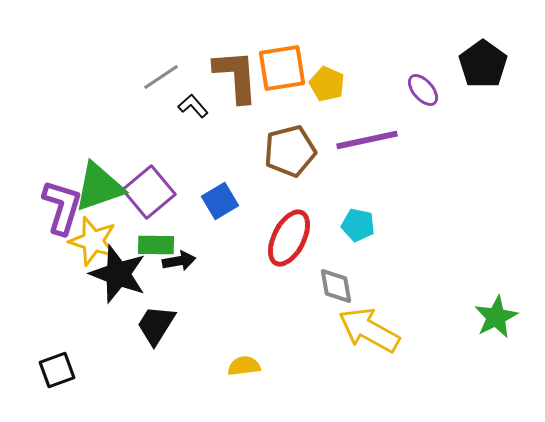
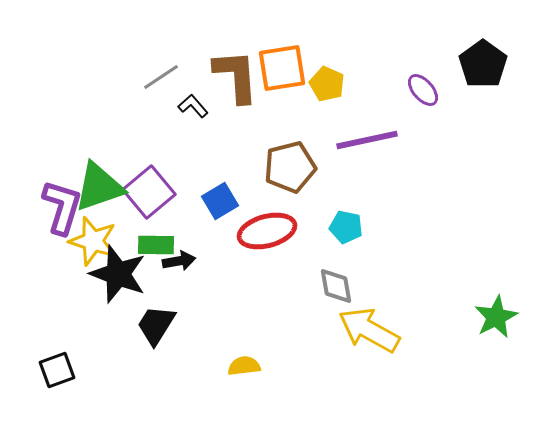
brown pentagon: moved 16 px down
cyan pentagon: moved 12 px left, 2 px down
red ellipse: moved 22 px left, 7 px up; rotated 48 degrees clockwise
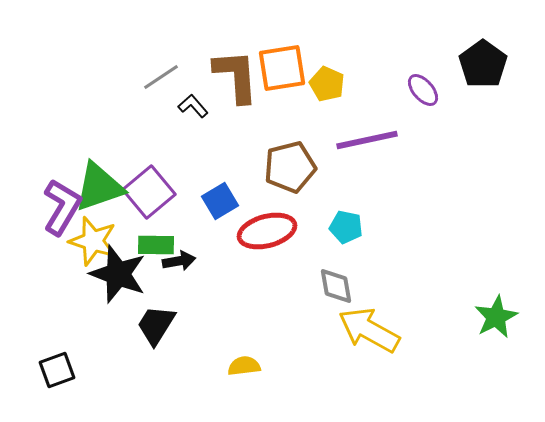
purple L-shape: rotated 14 degrees clockwise
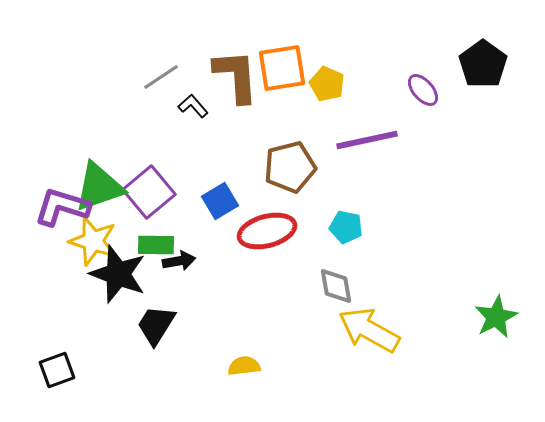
purple L-shape: rotated 104 degrees counterclockwise
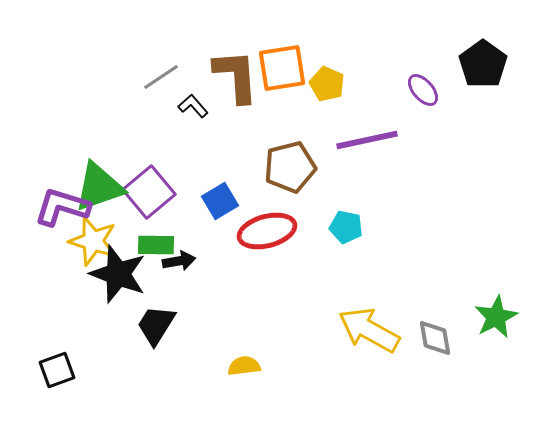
gray diamond: moved 99 px right, 52 px down
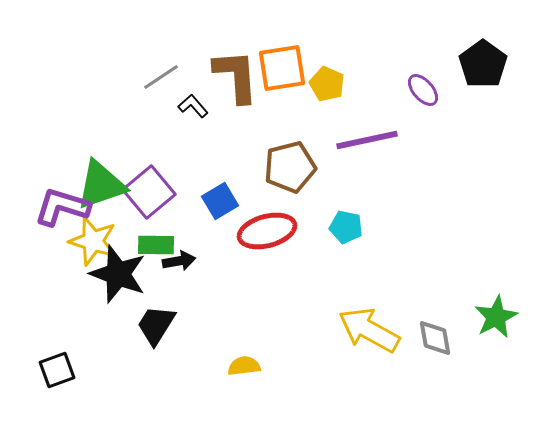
green triangle: moved 2 px right, 2 px up
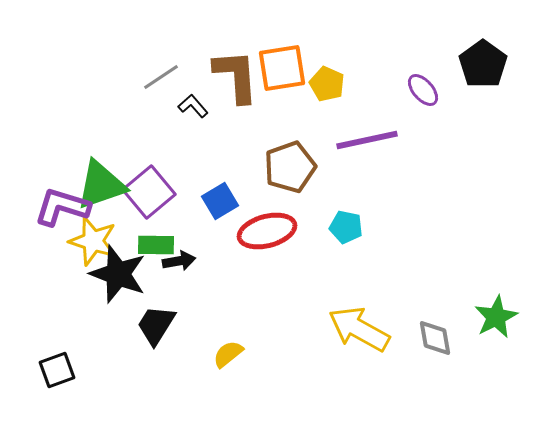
brown pentagon: rotated 6 degrees counterclockwise
yellow arrow: moved 10 px left, 1 px up
yellow semicircle: moved 16 px left, 12 px up; rotated 32 degrees counterclockwise
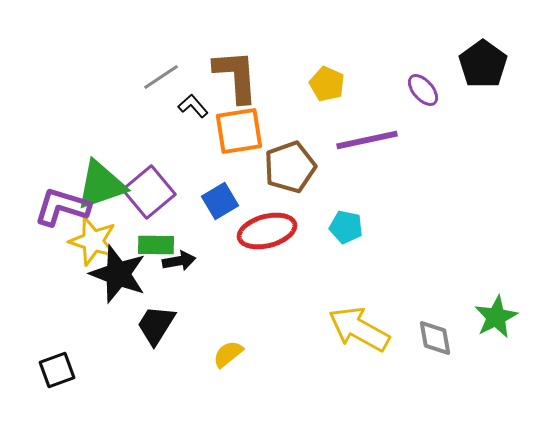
orange square: moved 43 px left, 63 px down
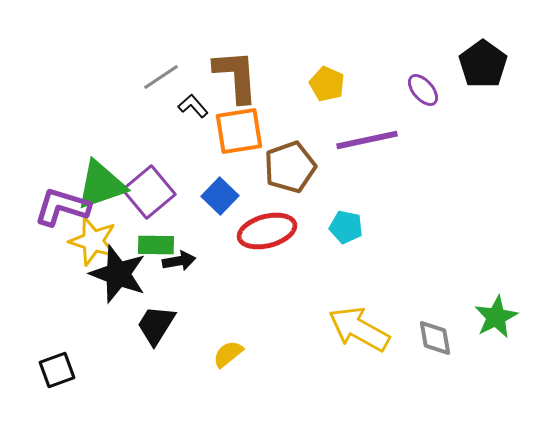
blue square: moved 5 px up; rotated 15 degrees counterclockwise
